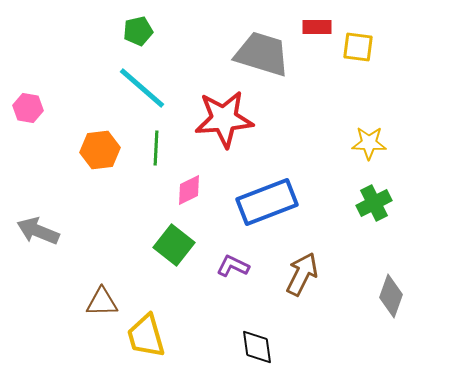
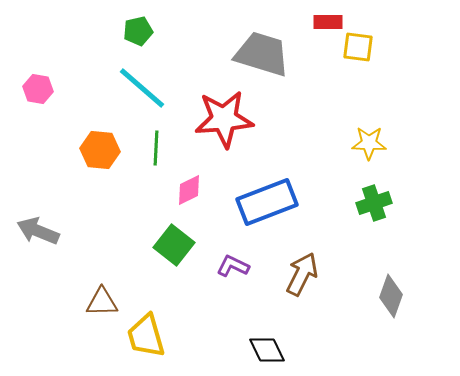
red rectangle: moved 11 px right, 5 px up
pink hexagon: moved 10 px right, 19 px up
orange hexagon: rotated 12 degrees clockwise
green cross: rotated 8 degrees clockwise
black diamond: moved 10 px right, 3 px down; rotated 18 degrees counterclockwise
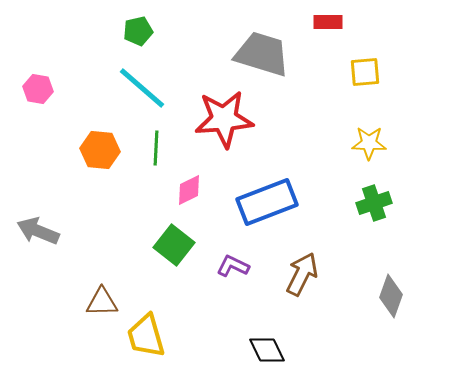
yellow square: moved 7 px right, 25 px down; rotated 12 degrees counterclockwise
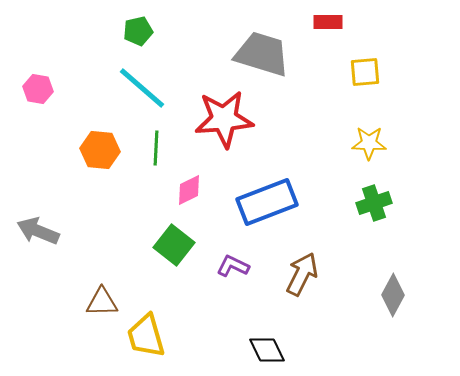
gray diamond: moved 2 px right, 1 px up; rotated 9 degrees clockwise
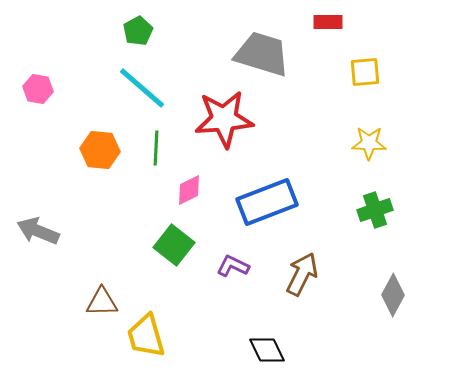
green pentagon: rotated 16 degrees counterclockwise
green cross: moved 1 px right, 7 px down
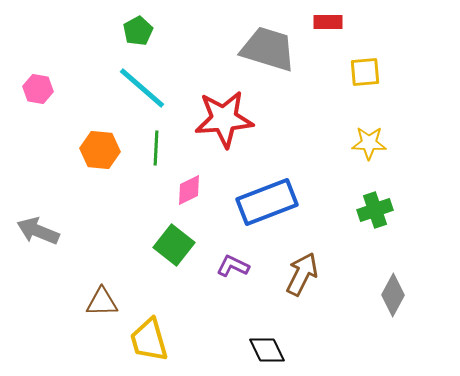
gray trapezoid: moved 6 px right, 5 px up
yellow trapezoid: moved 3 px right, 4 px down
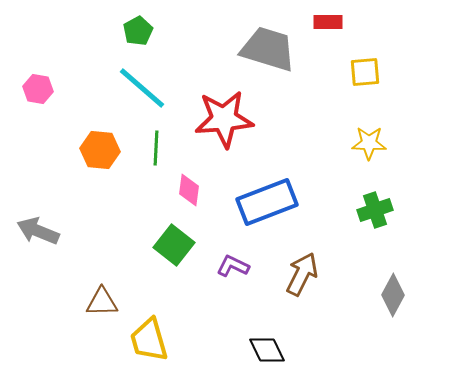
pink diamond: rotated 56 degrees counterclockwise
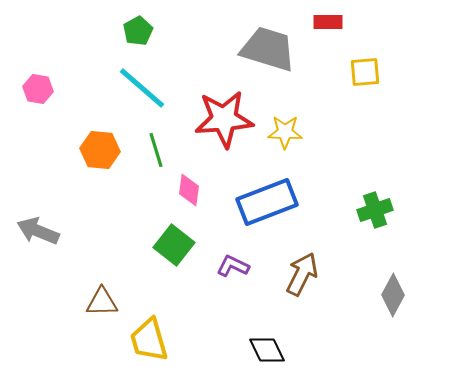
yellow star: moved 84 px left, 11 px up
green line: moved 2 px down; rotated 20 degrees counterclockwise
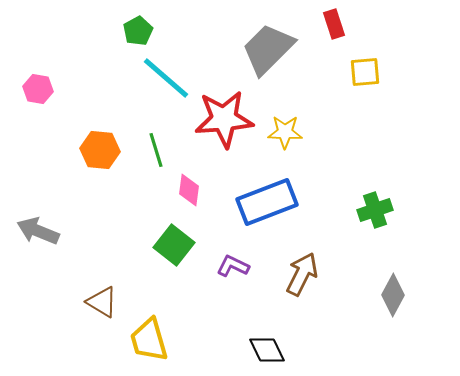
red rectangle: moved 6 px right, 2 px down; rotated 72 degrees clockwise
gray trapezoid: rotated 62 degrees counterclockwise
cyan line: moved 24 px right, 10 px up
brown triangle: rotated 32 degrees clockwise
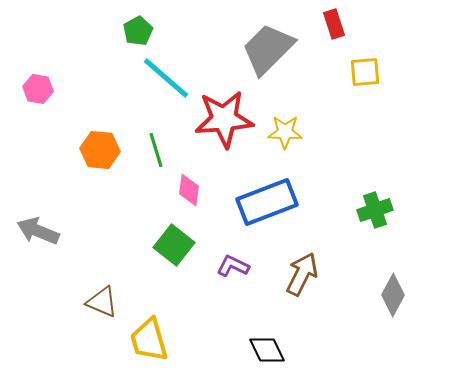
brown triangle: rotated 8 degrees counterclockwise
